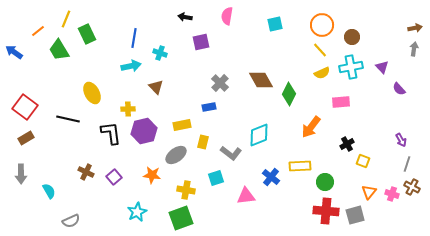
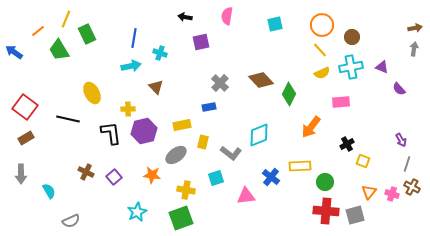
purple triangle at (382, 67): rotated 24 degrees counterclockwise
brown diamond at (261, 80): rotated 15 degrees counterclockwise
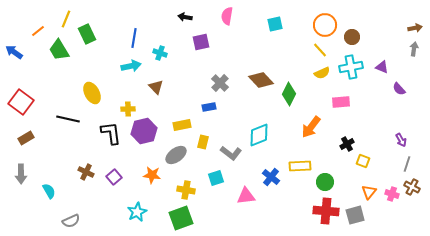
orange circle at (322, 25): moved 3 px right
red square at (25, 107): moved 4 px left, 5 px up
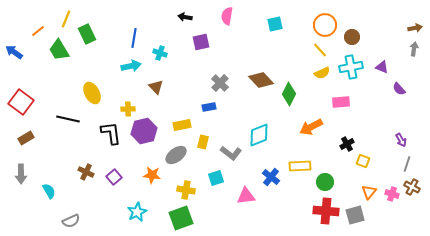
orange arrow at (311, 127): rotated 25 degrees clockwise
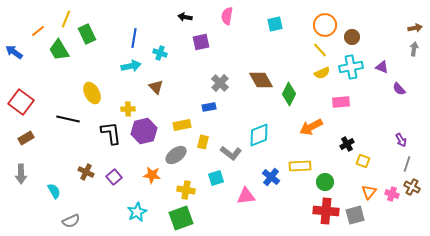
brown diamond at (261, 80): rotated 15 degrees clockwise
cyan semicircle at (49, 191): moved 5 px right
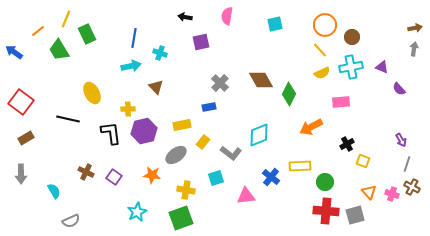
yellow rectangle at (203, 142): rotated 24 degrees clockwise
purple square at (114, 177): rotated 14 degrees counterclockwise
orange triangle at (369, 192): rotated 21 degrees counterclockwise
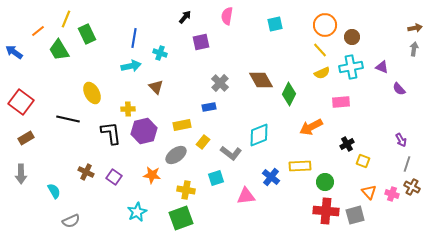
black arrow at (185, 17): rotated 120 degrees clockwise
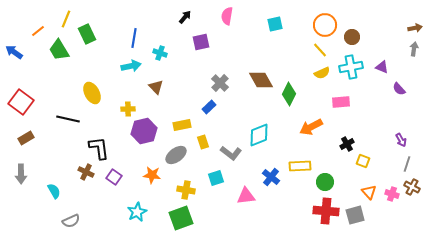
blue rectangle at (209, 107): rotated 32 degrees counterclockwise
black L-shape at (111, 133): moved 12 px left, 15 px down
yellow rectangle at (203, 142): rotated 56 degrees counterclockwise
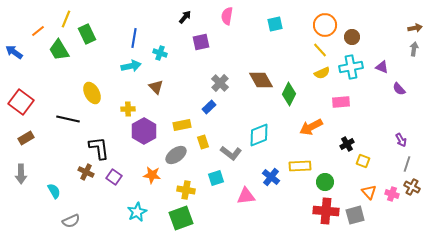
purple hexagon at (144, 131): rotated 15 degrees counterclockwise
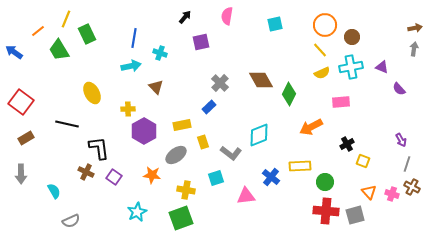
black line at (68, 119): moved 1 px left, 5 px down
